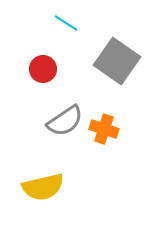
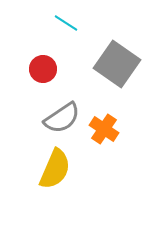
gray square: moved 3 px down
gray semicircle: moved 3 px left, 3 px up
orange cross: rotated 16 degrees clockwise
yellow semicircle: moved 12 px right, 18 px up; rotated 54 degrees counterclockwise
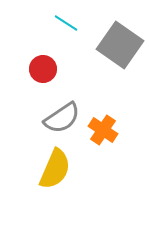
gray square: moved 3 px right, 19 px up
orange cross: moved 1 px left, 1 px down
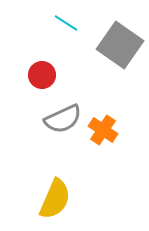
red circle: moved 1 px left, 6 px down
gray semicircle: moved 1 px right, 1 px down; rotated 9 degrees clockwise
yellow semicircle: moved 30 px down
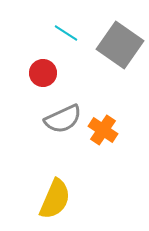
cyan line: moved 10 px down
red circle: moved 1 px right, 2 px up
